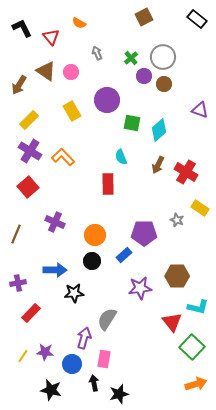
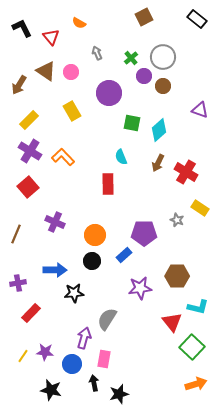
brown circle at (164, 84): moved 1 px left, 2 px down
purple circle at (107, 100): moved 2 px right, 7 px up
brown arrow at (158, 165): moved 2 px up
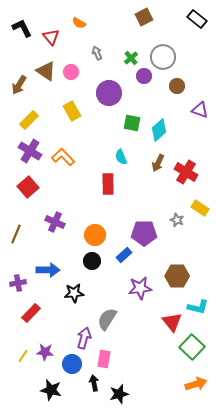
brown circle at (163, 86): moved 14 px right
blue arrow at (55, 270): moved 7 px left
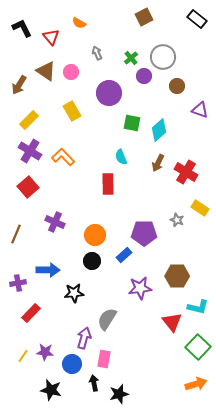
green square at (192, 347): moved 6 px right
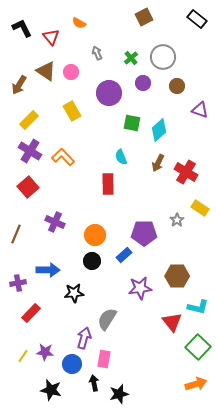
purple circle at (144, 76): moved 1 px left, 7 px down
gray star at (177, 220): rotated 16 degrees clockwise
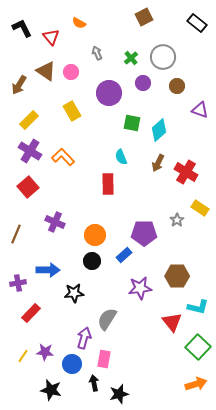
black rectangle at (197, 19): moved 4 px down
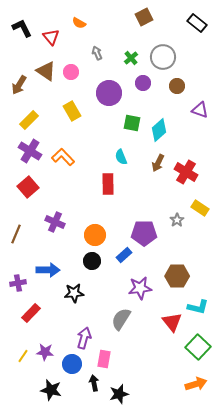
gray semicircle at (107, 319): moved 14 px right
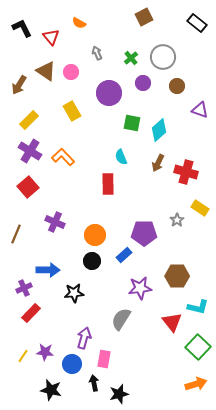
red cross at (186, 172): rotated 15 degrees counterclockwise
purple cross at (18, 283): moved 6 px right, 5 px down; rotated 14 degrees counterclockwise
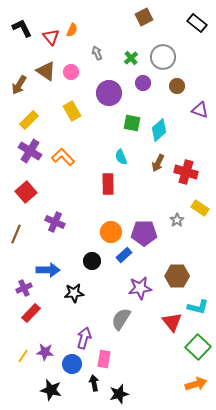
orange semicircle at (79, 23): moved 7 px left, 7 px down; rotated 96 degrees counterclockwise
red square at (28, 187): moved 2 px left, 5 px down
orange circle at (95, 235): moved 16 px right, 3 px up
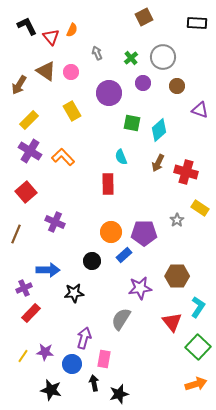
black rectangle at (197, 23): rotated 36 degrees counterclockwise
black L-shape at (22, 28): moved 5 px right, 2 px up
cyan L-shape at (198, 307): rotated 70 degrees counterclockwise
